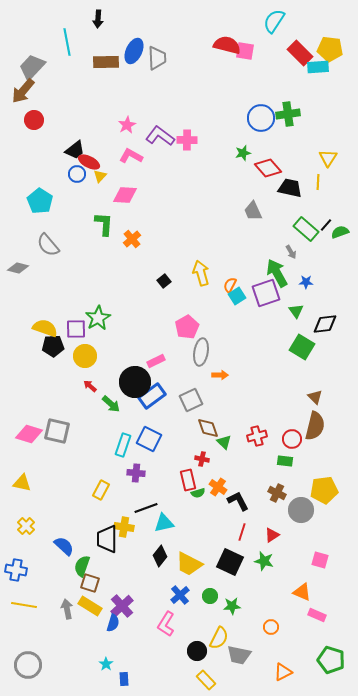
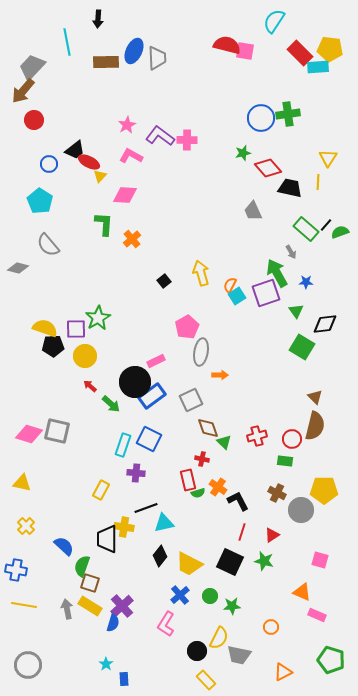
blue circle at (77, 174): moved 28 px left, 10 px up
yellow pentagon at (324, 490): rotated 8 degrees clockwise
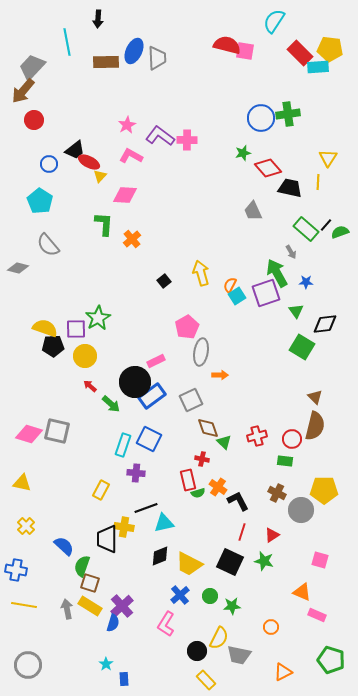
black diamond at (160, 556): rotated 30 degrees clockwise
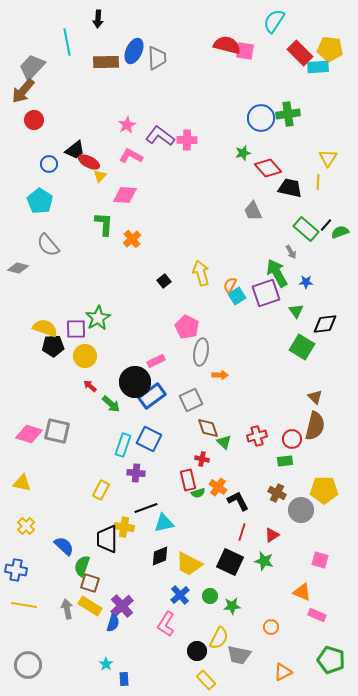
pink pentagon at (187, 327): rotated 15 degrees counterclockwise
green rectangle at (285, 461): rotated 14 degrees counterclockwise
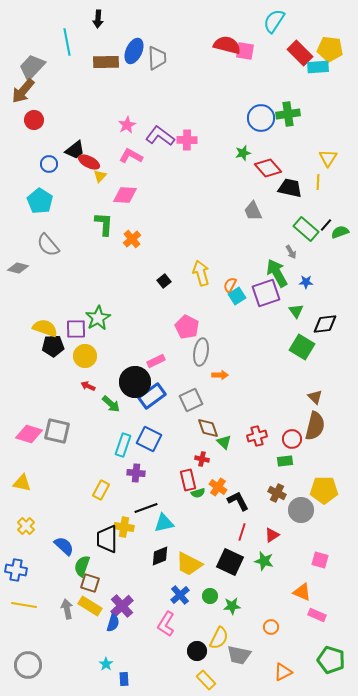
red arrow at (90, 386): moved 2 px left; rotated 16 degrees counterclockwise
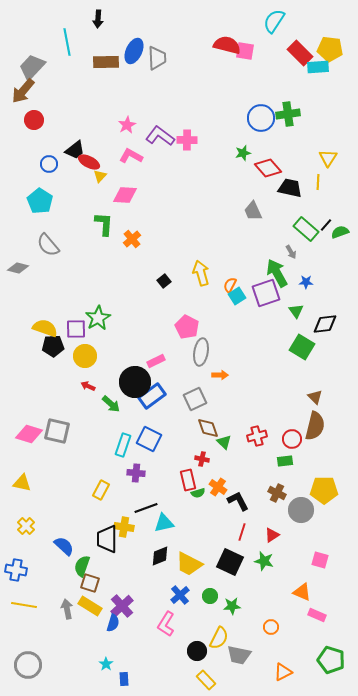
gray square at (191, 400): moved 4 px right, 1 px up
